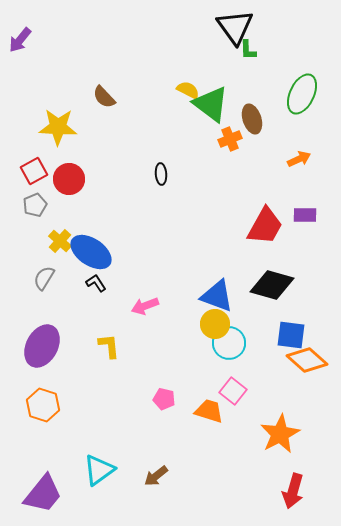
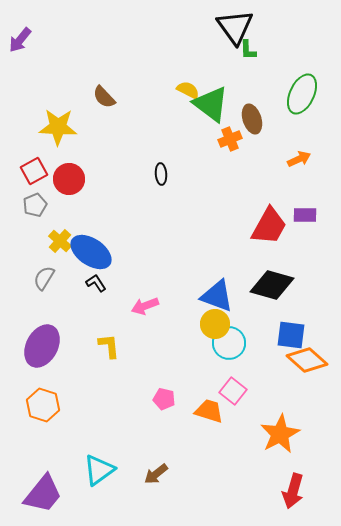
red trapezoid: moved 4 px right
brown arrow: moved 2 px up
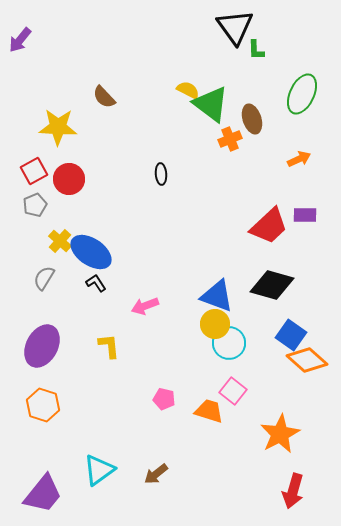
green L-shape: moved 8 px right
red trapezoid: rotated 18 degrees clockwise
blue square: rotated 28 degrees clockwise
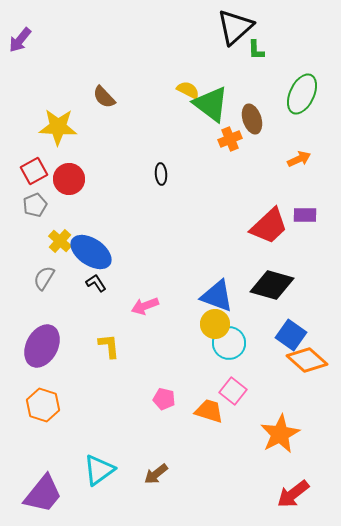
black triangle: rotated 24 degrees clockwise
red arrow: moved 3 px down; rotated 36 degrees clockwise
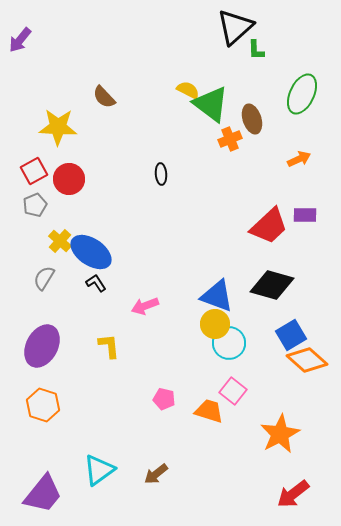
blue square: rotated 24 degrees clockwise
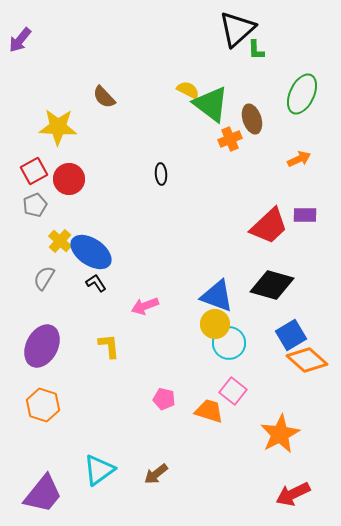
black triangle: moved 2 px right, 2 px down
red arrow: rotated 12 degrees clockwise
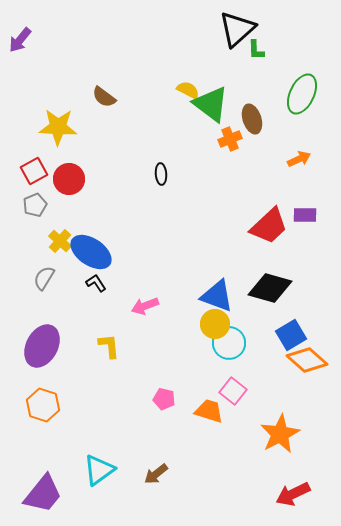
brown semicircle: rotated 10 degrees counterclockwise
black diamond: moved 2 px left, 3 px down
